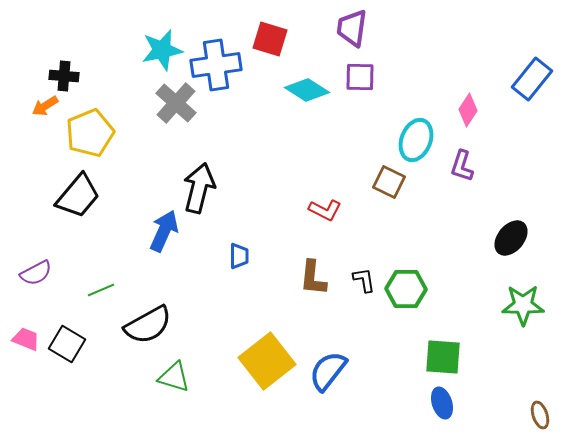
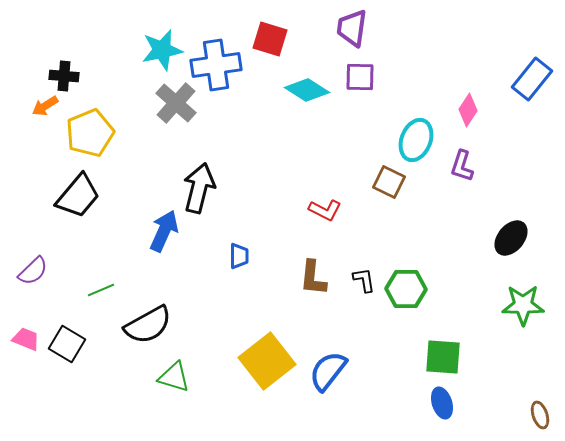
purple semicircle: moved 3 px left, 2 px up; rotated 16 degrees counterclockwise
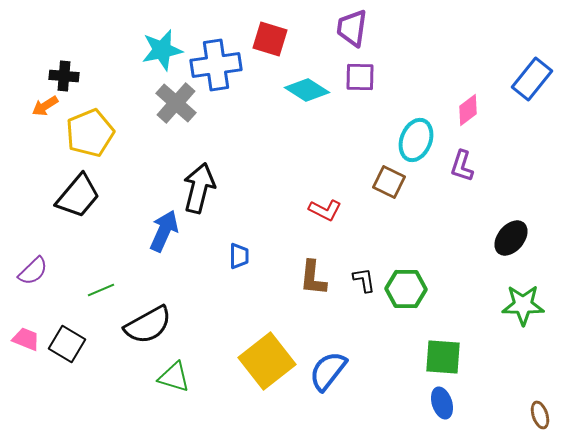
pink diamond: rotated 20 degrees clockwise
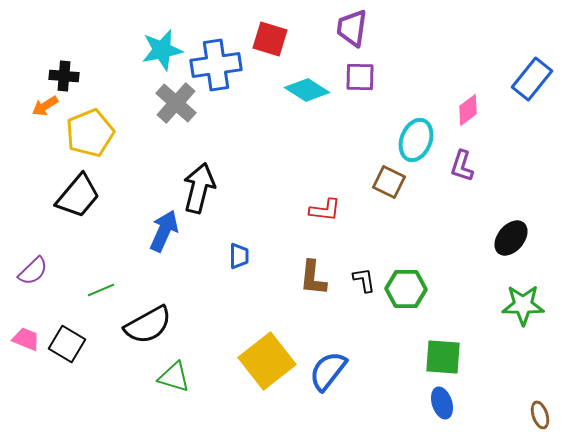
red L-shape: rotated 20 degrees counterclockwise
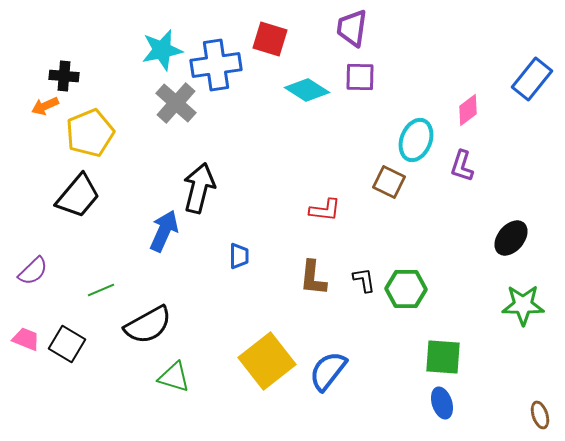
orange arrow: rotated 8 degrees clockwise
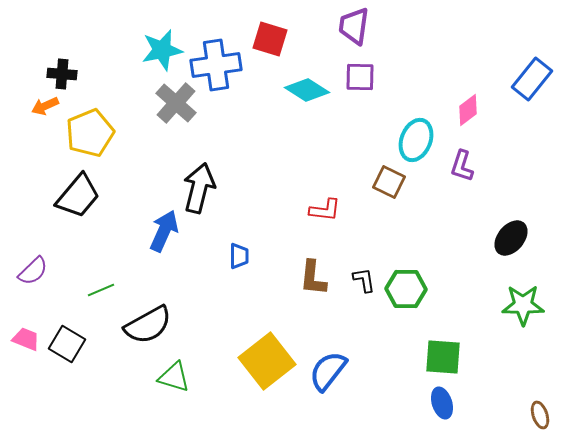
purple trapezoid: moved 2 px right, 2 px up
black cross: moved 2 px left, 2 px up
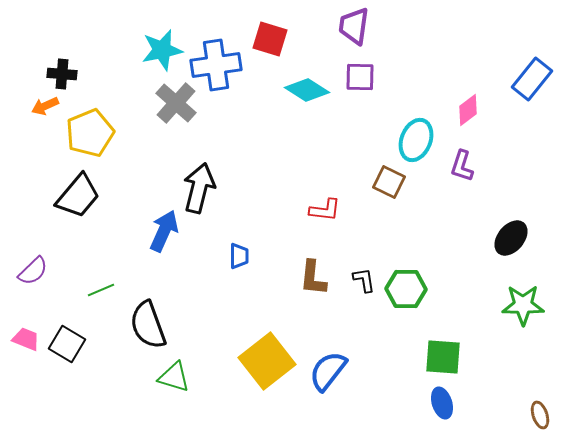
black semicircle: rotated 99 degrees clockwise
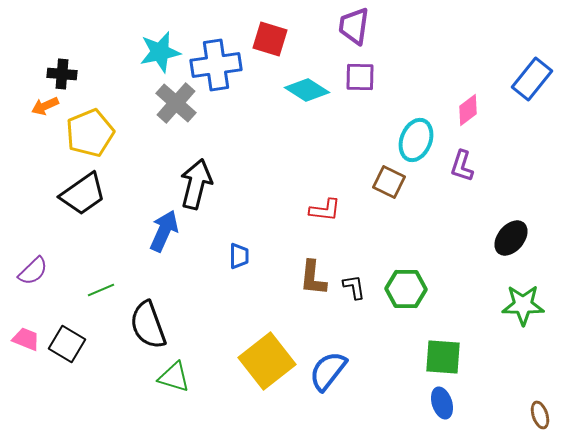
cyan star: moved 2 px left, 2 px down
black arrow: moved 3 px left, 4 px up
black trapezoid: moved 5 px right, 2 px up; rotated 15 degrees clockwise
black L-shape: moved 10 px left, 7 px down
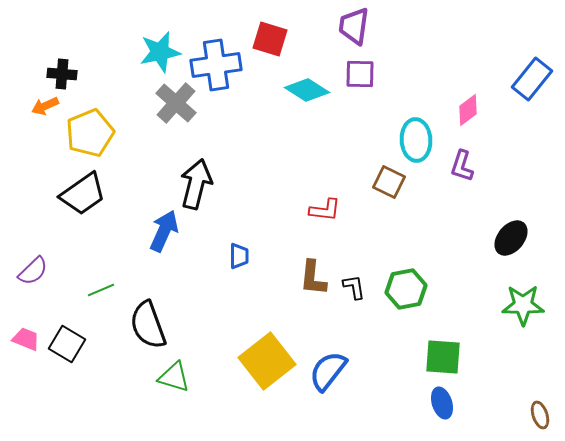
purple square: moved 3 px up
cyan ellipse: rotated 24 degrees counterclockwise
green hexagon: rotated 12 degrees counterclockwise
